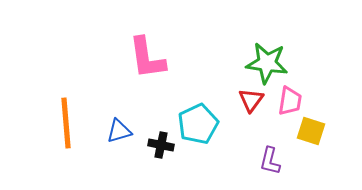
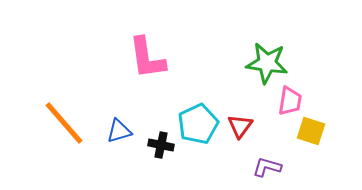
red triangle: moved 11 px left, 26 px down
orange line: moved 2 px left; rotated 36 degrees counterclockwise
purple L-shape: moved 3 px left, 6 px down; rotated 92 degrees clockwise
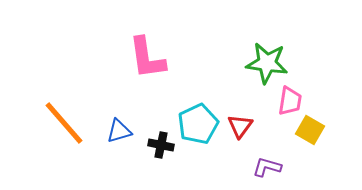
yellow square: moved 1 px left, 1 px up; rotated 12 degrees clockwise
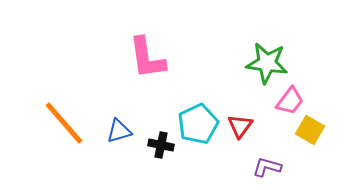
pink trapezoid: rotated 28 degrees clockwise
